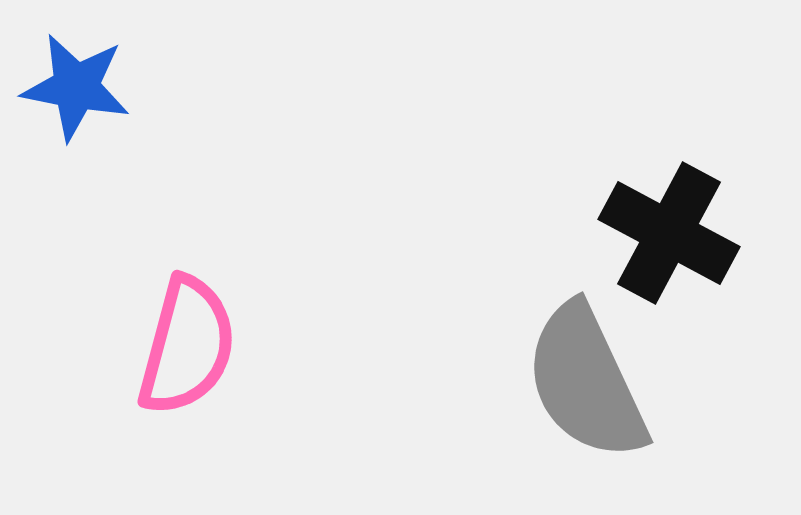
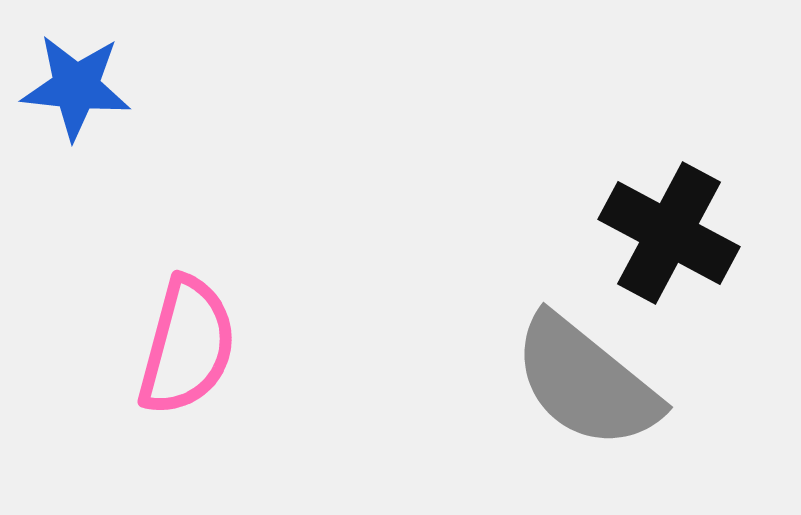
blue star: rotated 5 degrees counterclockwise
gray semicircle: rotated 26 degrees counterclockwise
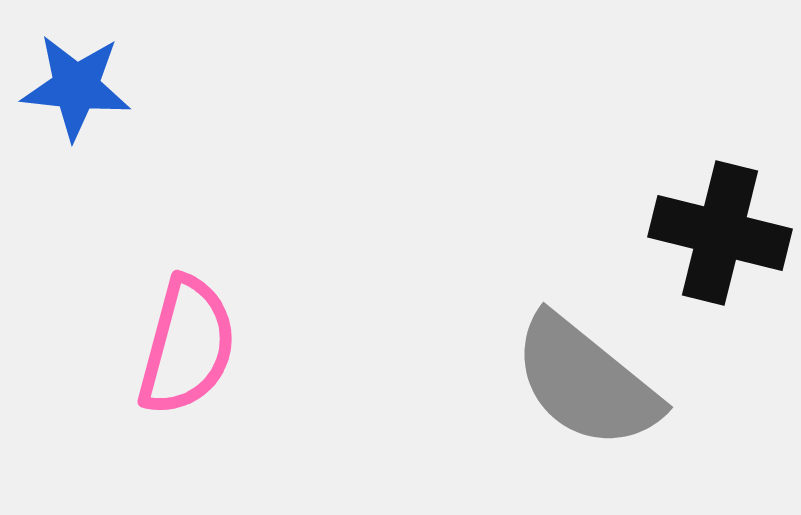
black cross: moved 51 px right; rotated 14 degrees counterclockwise
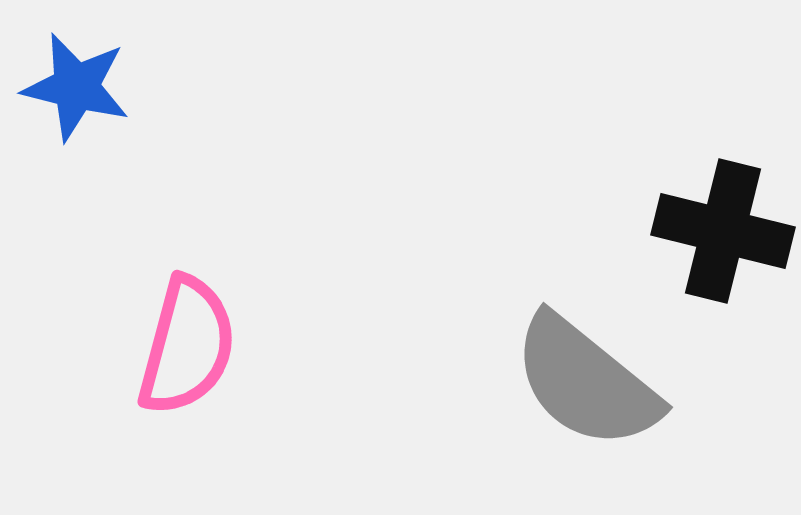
blue star: rotated 8 degrees clockwise
black cross: moved 3 px right, 2 px up
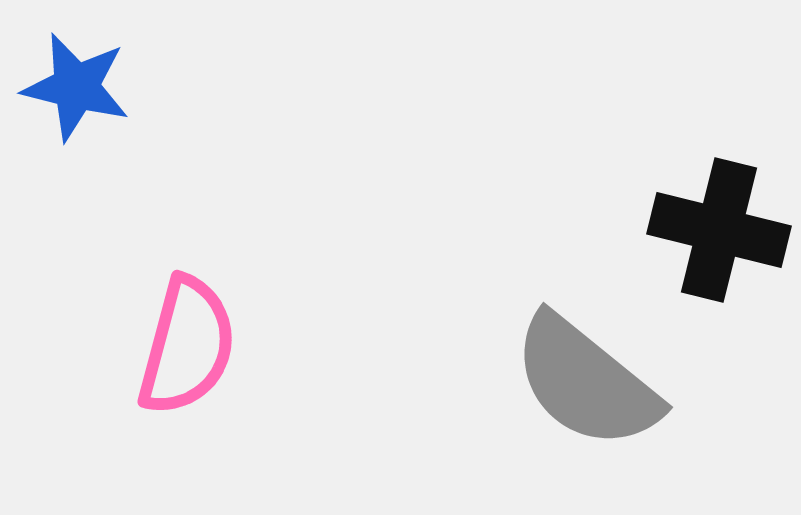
black cross: moved 4 px left, 1 px up
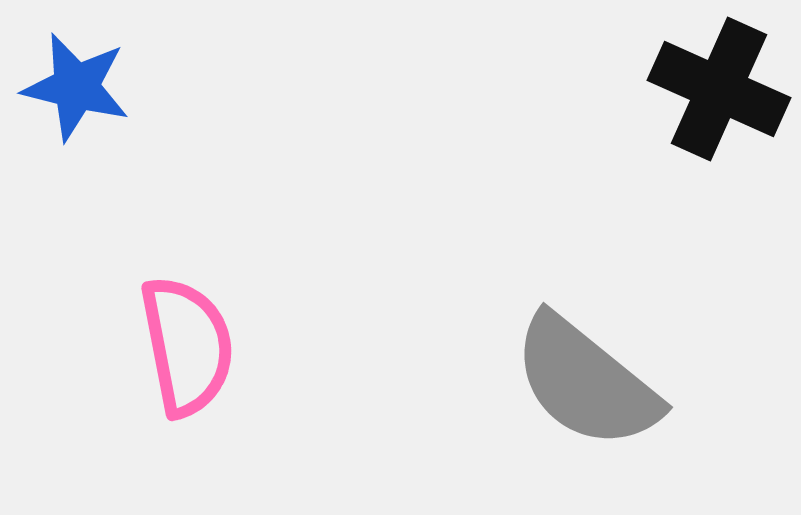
black cross: moved 141 px up; rotated 10 degrees clockwise
pink semicircle: rotated 26 degrees counterclockwise
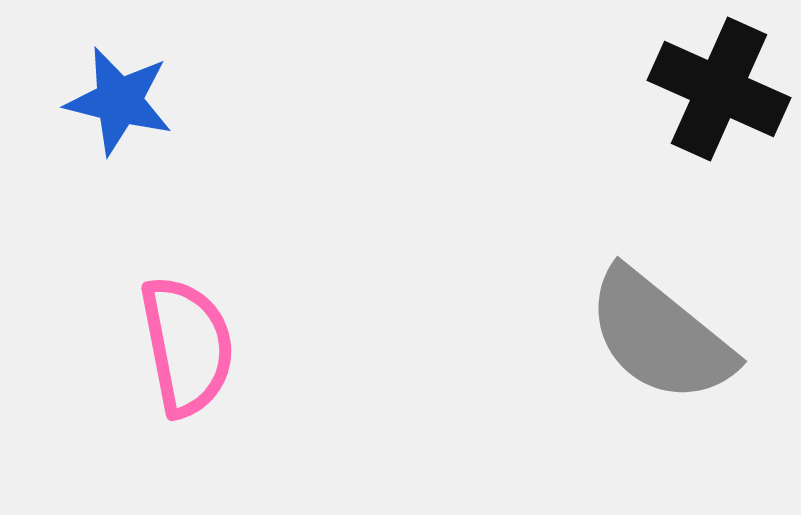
blue star: moved 43 px right, 14 px down
gray semicircle: moved 74 px right, 46 px up
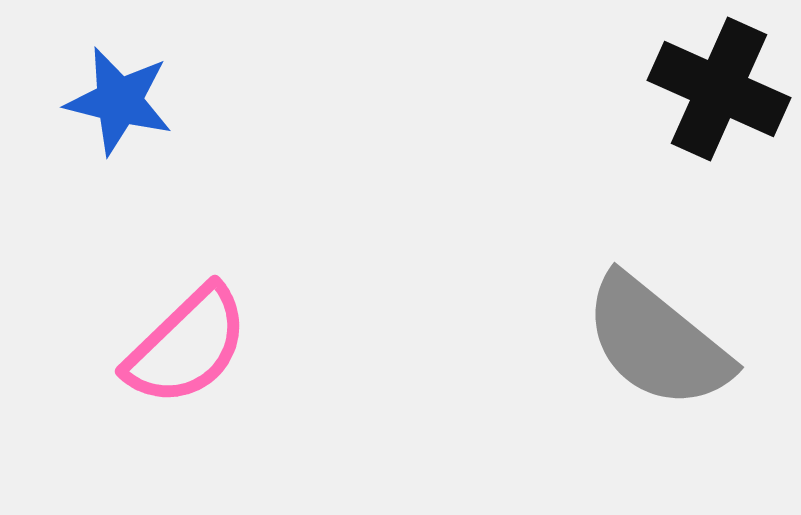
gray semicircle: moved 3 px left, 6 px down
pink semicircle: rotated 57 degrees clockwise
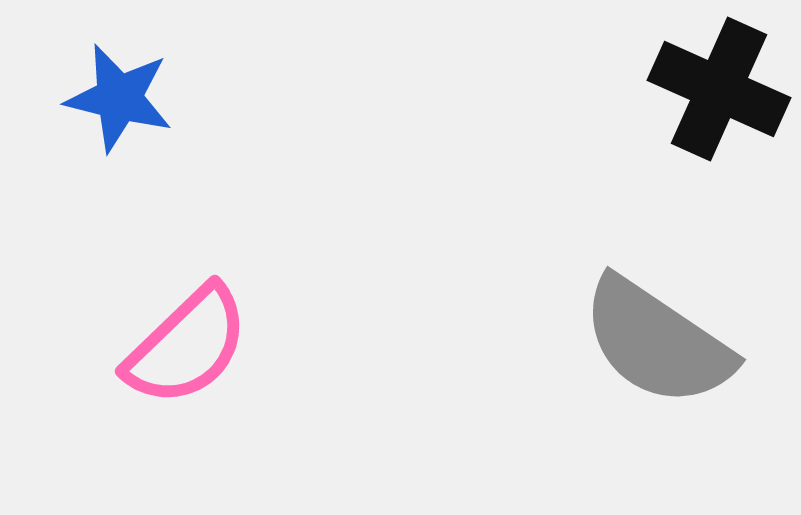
blue star: moved 3 px up
gray semicircle: rotated 5 degrees counterclockwise
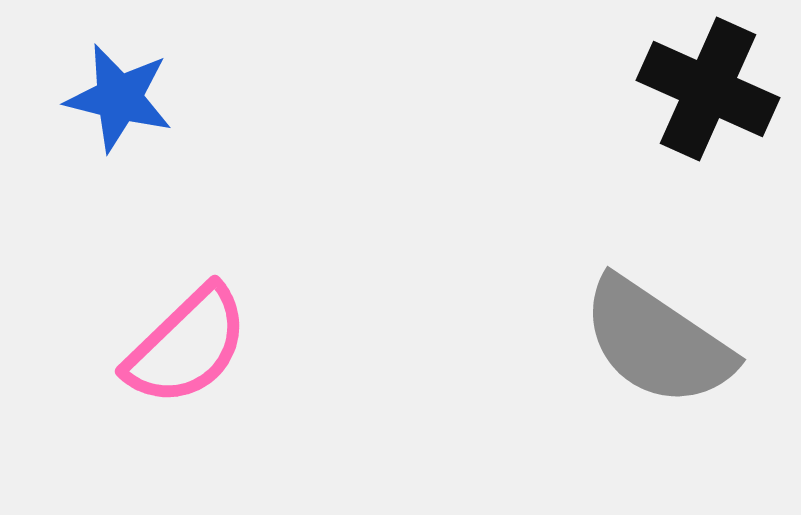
black cross: moved 11 px left
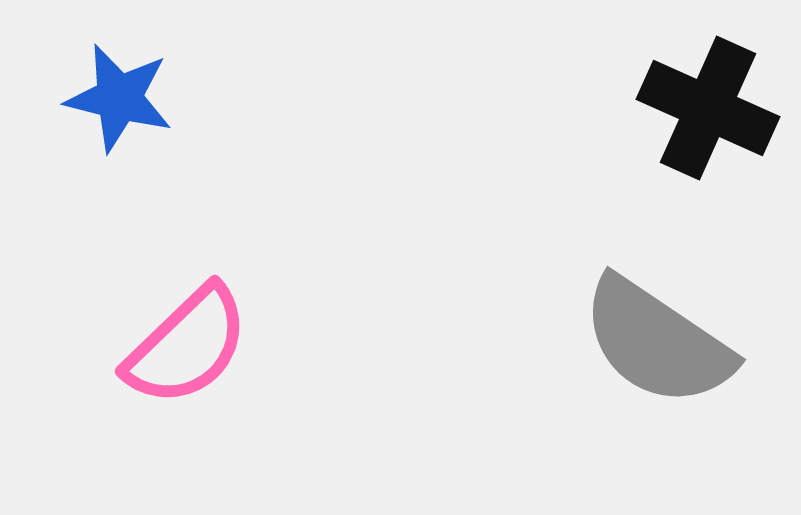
black cross: moved 19 px down
